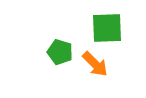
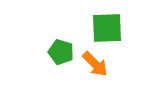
green pentagon: moved 1 px right
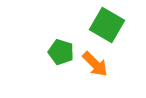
green square: moved 3 px up; rotated 32 degrees clockwise
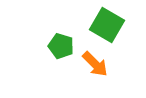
green pentagon: moved 6 px up
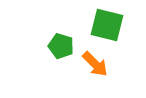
green square: rotated 16 degrees counterclockwise
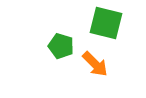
green square: moved 1 px left, 2 px up
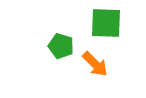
green square: rotated 12 degrees counterclockwise
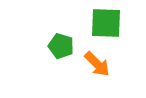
orange arrow: moved 2 px right
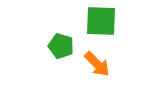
green square: moved 5 px left, 2 px up
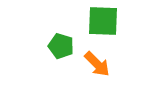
green square: moved 2 px right
